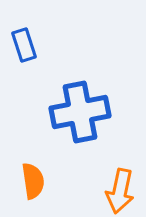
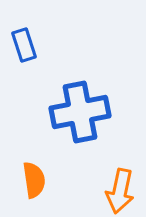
orange semicircle: moved 1 px right, 1 px up
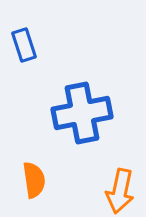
blue cross: moved 2 px right, 1 px down
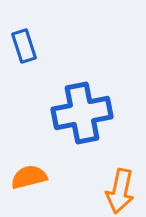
blue rectangle: moved 1 px down
orange semicircle: moved 5 px left, 3 px up; rotated 96 degrees counterclockwise
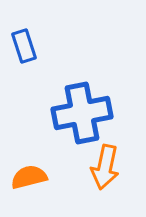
orange arrow: moved 15 px left, 24 px up
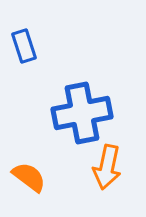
orange arrow: moved 2 px right
orange semicircle: rotated 51 degrees clockwise
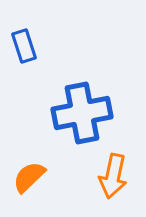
orange arrow: moved 6 px right, 9 px down
orange semicircle: rotated 81 degrees counterclockwise
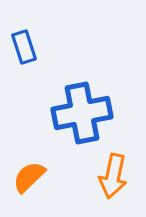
blue rectangle: moved 1 px down
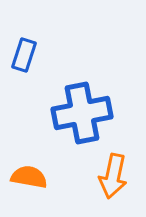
blue rectangle: moved 8 px down; rotated 36 degrees clockwise
orange semicircle: rotated 54 degrees clockwise
